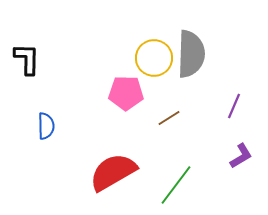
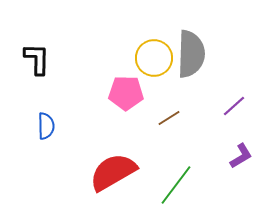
black L-shape: moved 10 px right
purple line: rotated 25 degrees clockwise
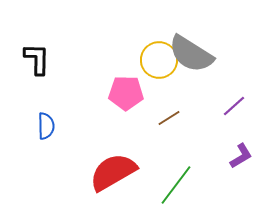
gray semicircle: rotated 120 degrees clockwise
yellow circle: moved 5 px right, 2 px down
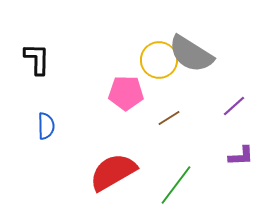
purple L-shape: rotated 28 degrees clockwise
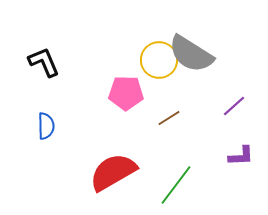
black L-shape: moved 7 px right, 3 px down; rotated 24 degrees counterclockwise
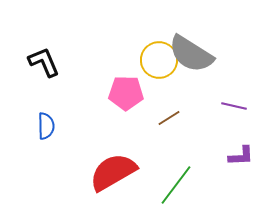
purple line: rotated 55 degrees clockwise
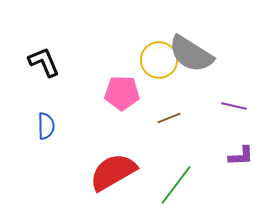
pink pentagon: moved 4 px left
brown line: rotated 10 degrees clockwise
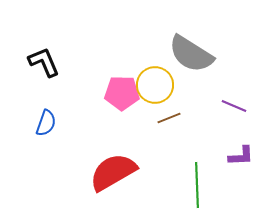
yellow circle: moved 4 px left, 25 px down
purple line: rotated 10 degrees clockwise
blue semicircle: moved 3 px up; rotated 20 degrees clockwise
green line: moved 21 px right; rotated 39 degrees counterclockwise
